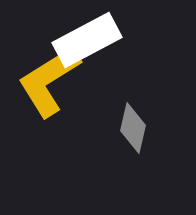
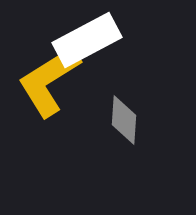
gray diamond: moved 9 px left, 8 px up; rotated 9 degrees counterclockwise
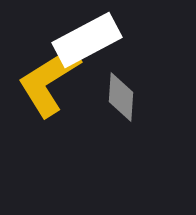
gray diamond: moved 3 px left, 23 px up
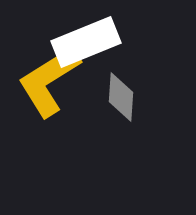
white rectangle: moved 1 px left, 2 px down; rotated 6 degrees clockwise
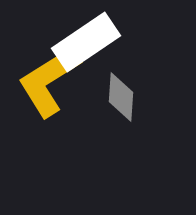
white rectangle: rotated 12 degrees counterclockwise
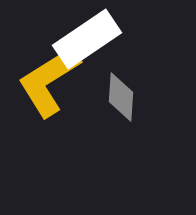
white rectangle: moved 1 px right, 3 px up
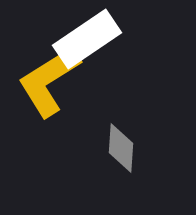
gray diamond: moved 51 px down
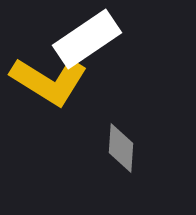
yellow L-shape: rotated 116 degrees counterclockwise
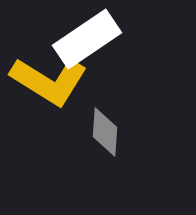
gray diamond: moved 16 px left, 16 px up
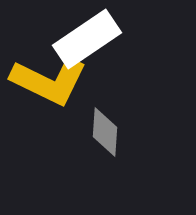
yellow L-shape: rotated 6 degrees counterclockwise
